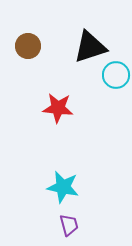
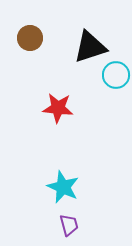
brown circle: moved 2 px right, 8 px up
cyan star: rotated 12 degrees clockwise
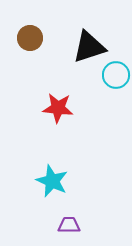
black triangle: moved 1 px left
cyan star: moved 11 px left, 6 px up
purple trapezoid: rotated 75 degrees counterclockwise
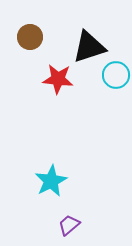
brown circle: moved 1 px up
red star: moved 29 px up
cyan star: moved 1 px left; rotated 20 degrees clockwise
purple trapezoid: rotated 40 degrees counterclockwise
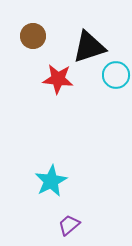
brown circle: moved 3 px right, 1 px up
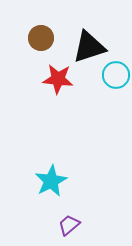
brown circle: moved 8 px right, 2 px down
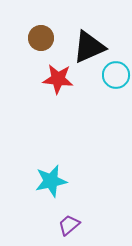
black triangle: rotated 6 degrees counterclockwise
cyan star: rotated 16 degrees clockwise
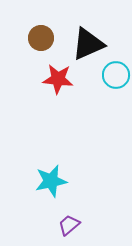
black triangle: moved 1 px left, 3 px up
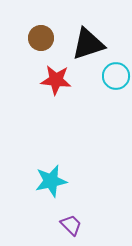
black triangle: rotated 6 degrees clockwise
cyan circle: moved 1 px down
red star: moved 2 px left, 1 px down
purple trapezoid: moved 2 px right; rotated 85 degrees clockwise
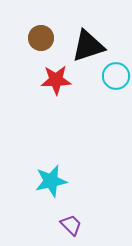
black triangle: moved 2 px down
red star: rotated 8 degrees counterclockwise
